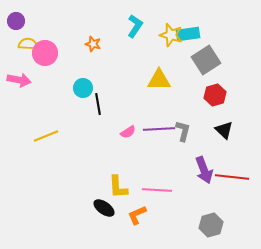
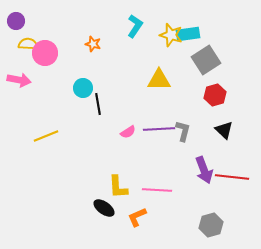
orange L-shape: moved 2 px down
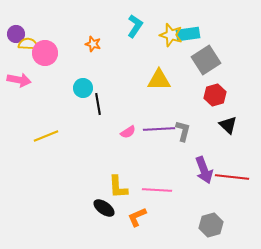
purple circle: moved 13 px down
black triangle: moved 4 px right, 5 px up
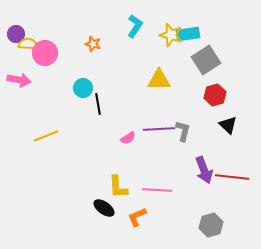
pink semicircle: moved 6 px down
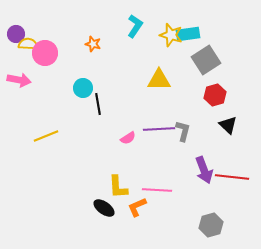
orange L-shape: moved 10 px up
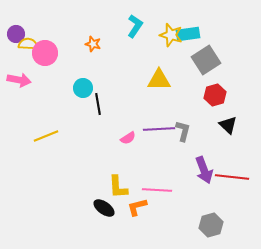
orange L-shape: rotated 10 degrees clockwise
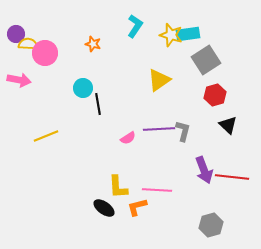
yellow triangle: rotated 35 degrees counterclockwise
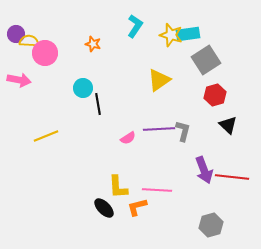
yellow semicircle: moved 1 px right, 3 px up
black ellipse: rotated 10 degrees clockwise
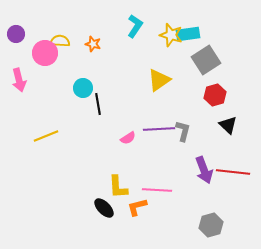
yellow semicircle: moved 31 px right
pink arrow: rotated 65 degrees clockwise
red line: moved 1 px right, 5 px up
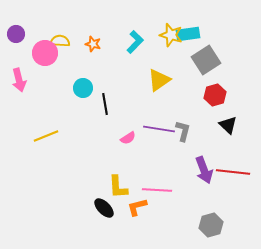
cyan L-shape: moved 16 px down; rotated 10 degrees clockwise
black line: moved 7 px right
purple line: rotated 12 degrees clockwise
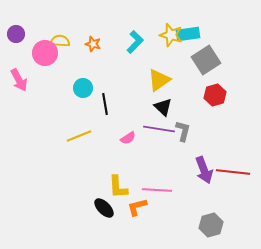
pink arrow: rotated 15 degrees counterclockwise
black triangle: moved 65 px left, 18 px up
yellow line: moved 33 px right
